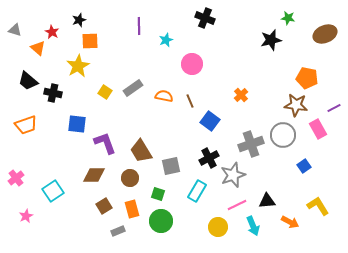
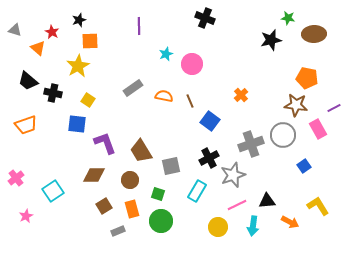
brown ellipse at (325, 34): moved 11 px left; rotated 20 degrees clockwise
cyan star at (166, 40): moved 14 px down
yellow square at (105, 92): moved 17 px left, 8 px down
brown circle at (130, 178): moved 2 px down
cyan arrow at (253, 226): rotated 30 degrees clockwise
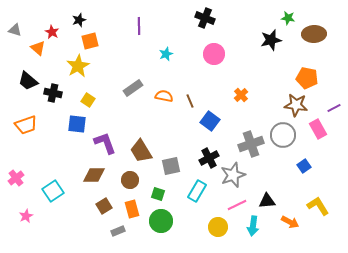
orange square at (90, 41): rotated 12 degrees counterclockwise
pink circle at (192, 64): moved 22 px right, 10 px up
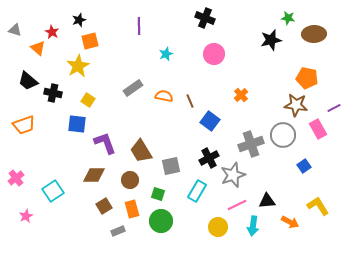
orange trapezoid at (26, 125): moved 2 px left
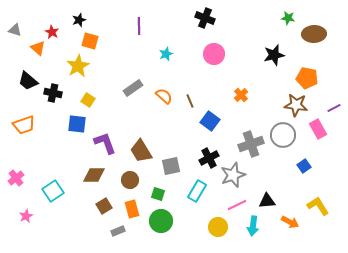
black star at (271, 40): moved 3 px right, 15 px down
orange square at (90, 41): rotated 30 degrees clockwise
orange semicircle at (164, 96): rotated 30 degrees clockwise
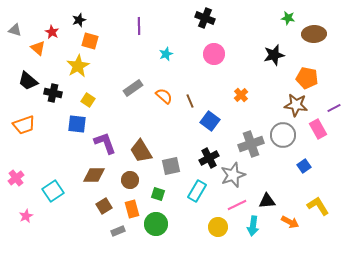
green circle at (161, 221): moved 5 px left, 3 px down
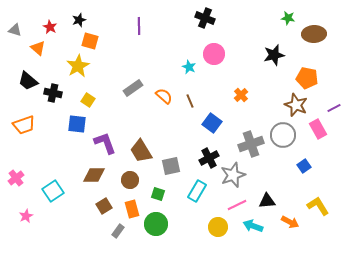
red star at (52, 32): moved 2 px left, 5 px up
cyan star at (166, 54): moved 23 px right, 13 px down; rotated 24 degrees counterclockwise
brown star at (296, 105): rotated 15 degrees clockwise
blue square at (210, 121): moved 2 px right, 2 px down
cyan arrow at (253, 226): rotated 102 degrees clockwise
gray rectangle at (118, 231): rotated 32 degrees counterclockwise
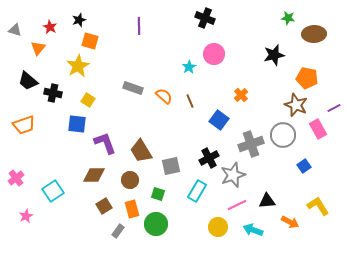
orange triangle at (38, 48): rotated 28 degrees clockwise
cyan star at (189, 67): rotated 16 degrees clockwise
gray rectangle at (133, 88): rotated 54 degrees clockwise
blue square at (212, 123): moved 7 px right, 3 px up
cyan arrow at (253, 226): moved 4 px down
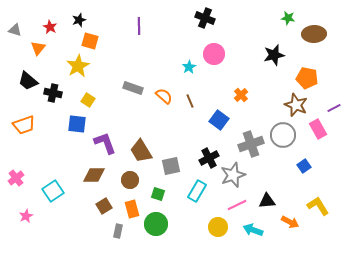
gray rectangle at (118, 231): rotated 24 degrees counterclockwise
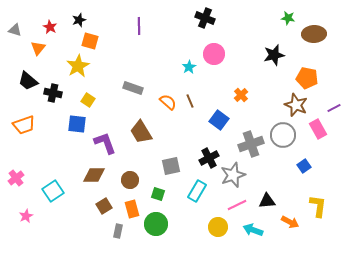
orange semicircle at (164, 96): moved 4 px right, 6 px down
brown trapezoid at (141, 151): moved 19 px up
yellow L-shape at (318, 206): rotated 40 degrees clockwise
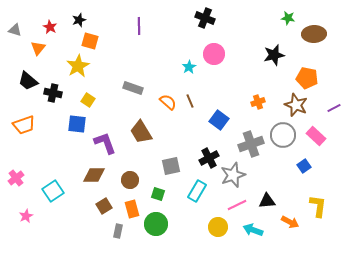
orange cross at (241, 95): moved 17 px right, 7 px down; rotated 24 degrees clockwise
pink rectangle at (318, 129): moved 2 px left, 7 px down; rotated 18 degrees counterclockwise
